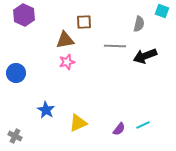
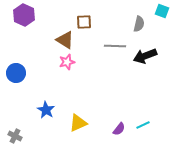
brown triangle: rotated 42 degrees clockwise
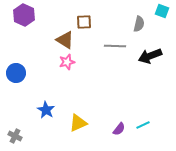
black arrow: moved 5 px right
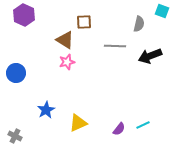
blue star: rotated 12 degrees clockwise
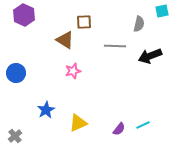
cyan square: rotated 32 degrees counterclockwise
pink star: moved 6 px right, 9 px down
gray cross: rotated 24 degrees clockwise
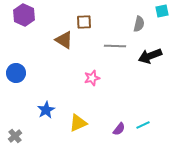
brown triangle: moved 1 px left
pink star: moved 19 px right, 7 px down
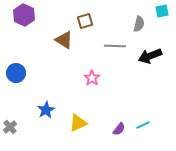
brown square: moved 1 px right, 1 px up; rotated 14 degrees counterclockwise
pink star: rotated 21 degrees counterclockwise
gray cross: moved 5 px left, 9 px up
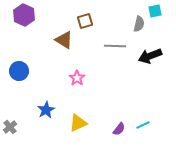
cyan square: moved 7 px left
blue circle: moved 3 px right, 2 px up
pink star: moved 15 px left
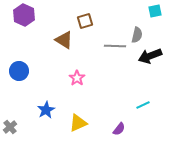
gray semicircle: moved 2 px left, 11 px down
cyan line: moved 20 px up
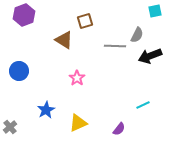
purple hexagon: rotated 15 degrees clockwise
gray semicircle: rotated 14 degrees clockwise
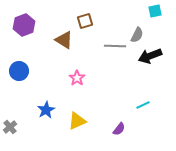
purple hexagon: moved 10 px down
yellow triangle: moved 1 px left, 2 px up
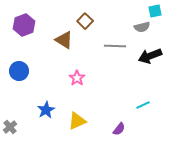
brown square: rotated 28 degrees counterclockwise
gray semicircle: moved 5 px right, 8 px up; rotated 49 degrees clockwise
